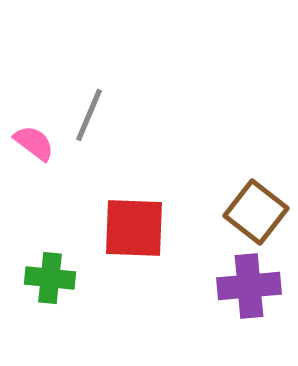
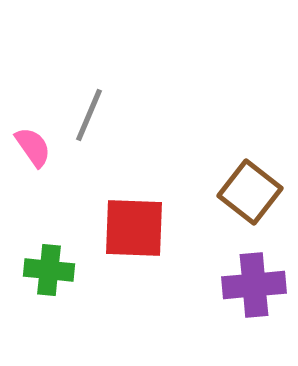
pink semicircle: moved 1 px left, 4 px down; rotated 18 degrees clockwise
brown square: moved 6 px left, 20 px up
green cross: moved 1 px left, 8 px up
purple cross: moved 5 px right, 1 px up
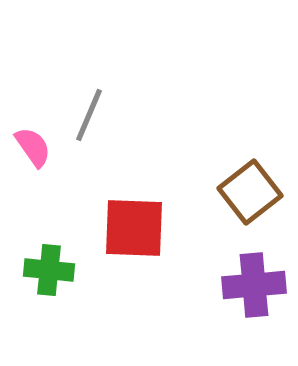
brown square: rotated 14 degrees clockwise
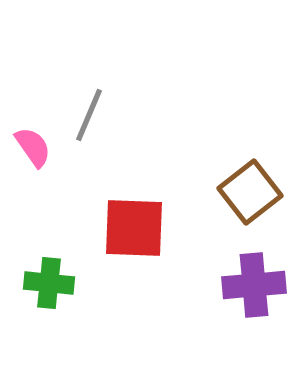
green cross: moved 13 px down
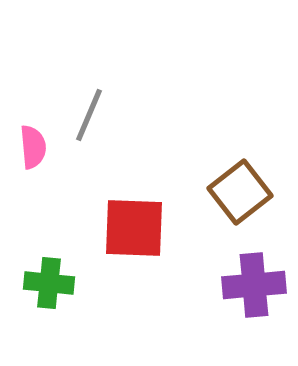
pink semicircle: rotated 30 degrees clockwise
brown square: moved 10 px left
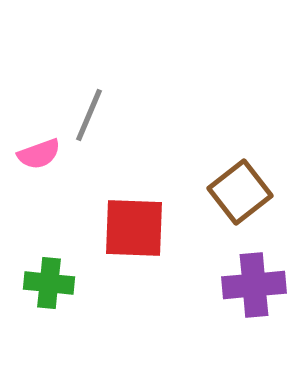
pink semicircle: moved 6 px right, 7 px down; rotated 75 degrees clockwise
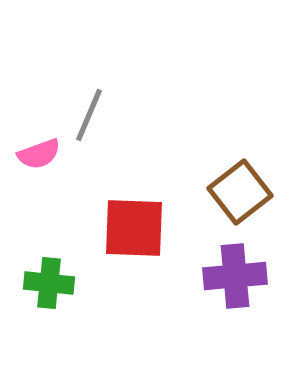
purple cross: moved 19 px left, 9 px up
